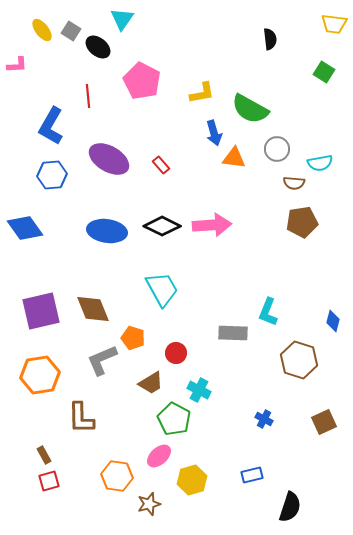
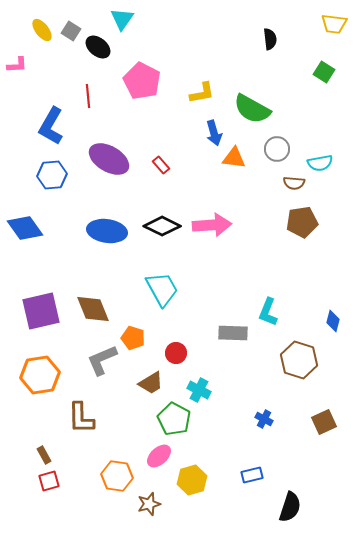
green semicircle at (250, 109): moved 2 px right
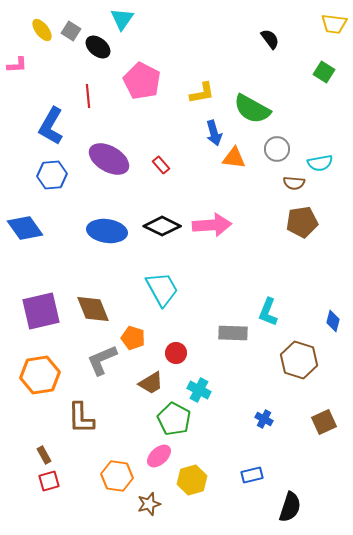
black semicircle at (270, 39): rotated 30 degrees counterclockwise
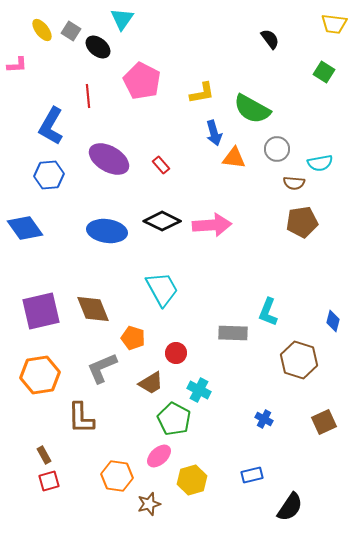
blue hexagon at (52, 175): moved 3 px left
black diamond at (162, 226): moved 5 px up
gray L-shape at (102, 360): moved 8 px down
black semicircle at (290, 507): rotated 16 degrees clockwise
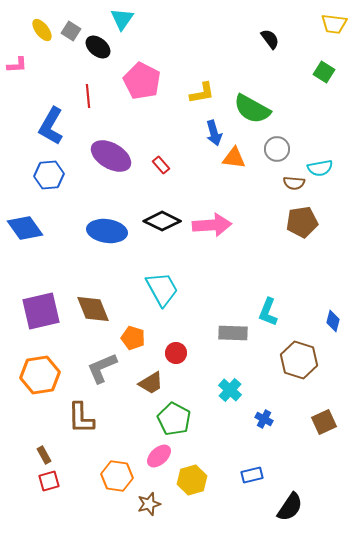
purple ellipse at (109, 159): moved 2 px right, 3 px up
cyan semicircle at (320, 163): moved 5 px down
cyan cross at (199, 390): moved 31 px right; rotated 15 degrees clockwise
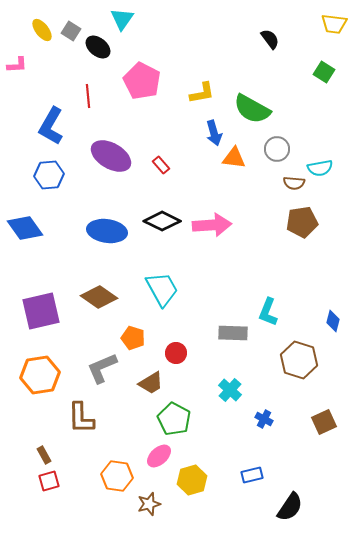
brown diamond at (93, 309): moved 6 px right, 12 px up; rotated 33 degrees counterclockwise
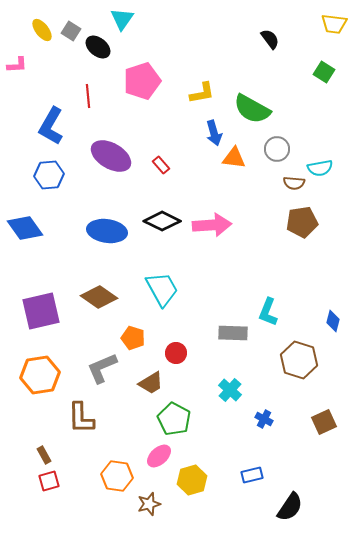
pink pentagon at (142, 81): rotated 27 degrees clockwise
